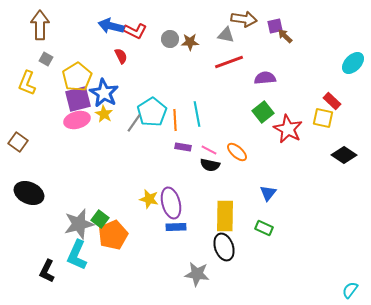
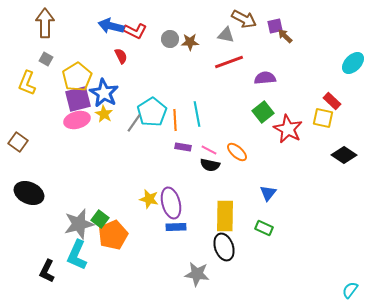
brown arrow at (244, 19): rotated 20 degrees clockwise
brown arrow at (40, 25): moved 5 px right, 2 px up
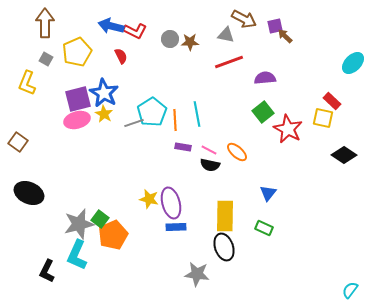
yellow pentagon at (77, 77): moved 25 px up; rotated 8 degrees clockwise
gray line at (134, 123): rotated 36 degrees clockwise
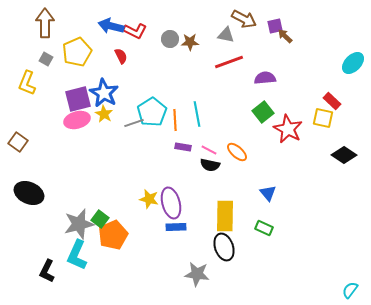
blue triangle at (268, 193): rotated 18 degrees counterclockwise
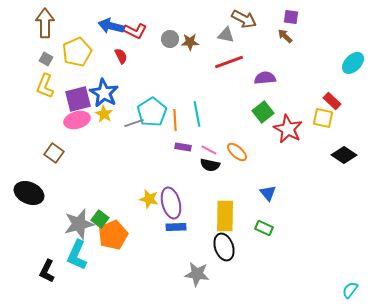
purple square at (275, 26): moved 16 px right, 9 px up; rotated 21 degrees clockwise
yellow L-shape at (27, 83): moved 18 px right, 3 px down
brown square at (18, 142): moved 36 px right, 11 px down
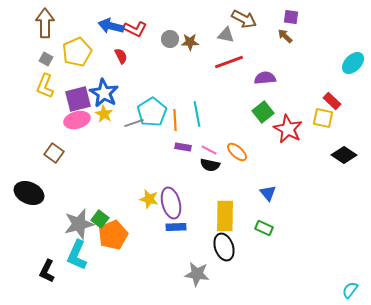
red L-shape at (135, 31): moved 2 px up
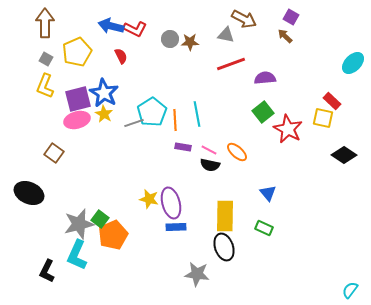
purple square at (291, 17): rotated 21 degrees clockwise
red line at (229, 62): moved 2 px right, 2 px down
